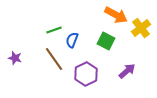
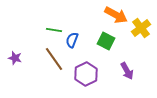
green line: rotated 28 degrees clockwise
purple arrow: rotated 102 degrees clockwise
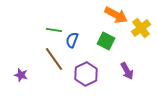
purple star: moved 6 px right, 17 px down
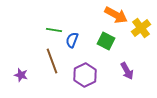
brown line: moved 2 px left, 2 px down; rotated 15 degrees clockwise
purple hexagon: moved 1 px left, 1 px down
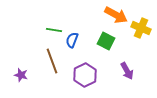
yellow cross: rotated 30 degrees counterclockwise
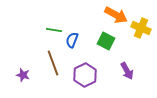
brown line: moved 1 px right, 2 px down
purple star: moved 2 px right
